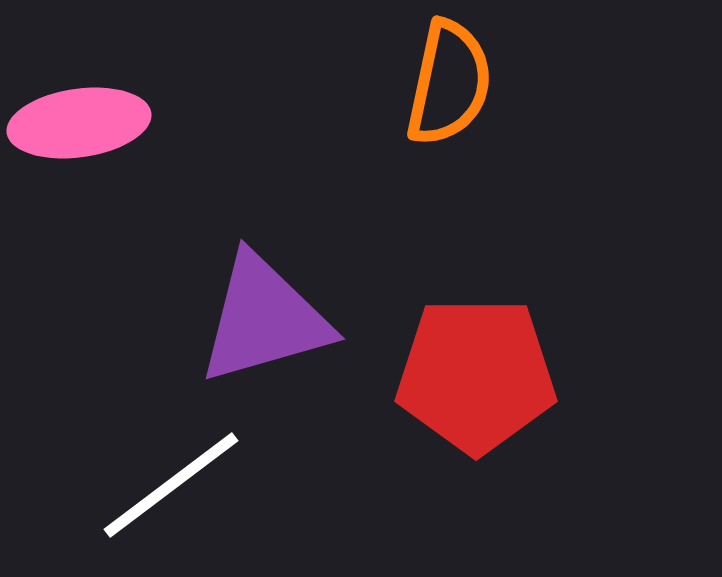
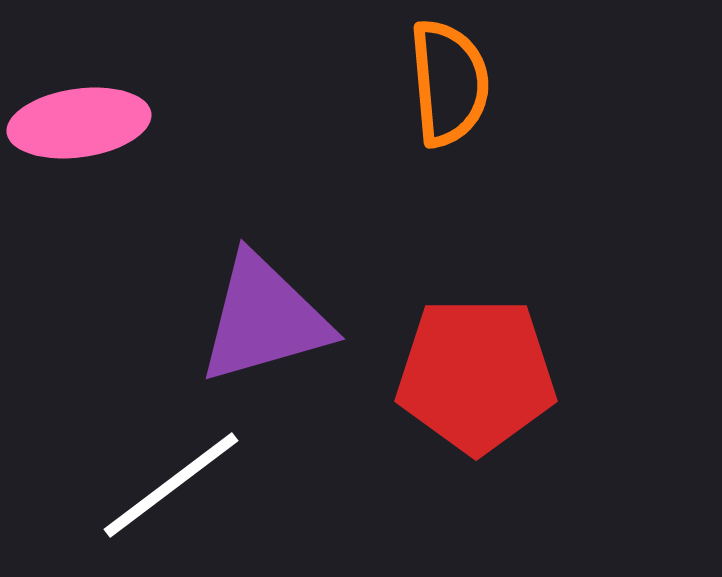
orange semicircle: rotated 17 degrees counterclockwise
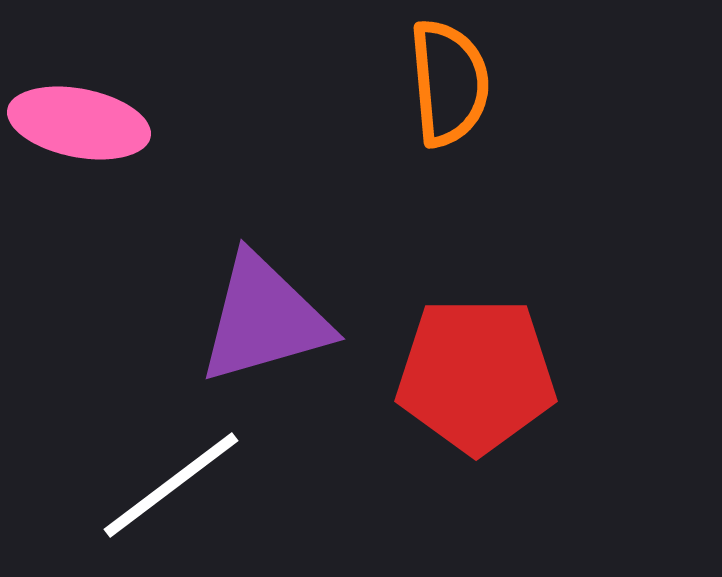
pink ellipse: rotated 19 degrees clockwise
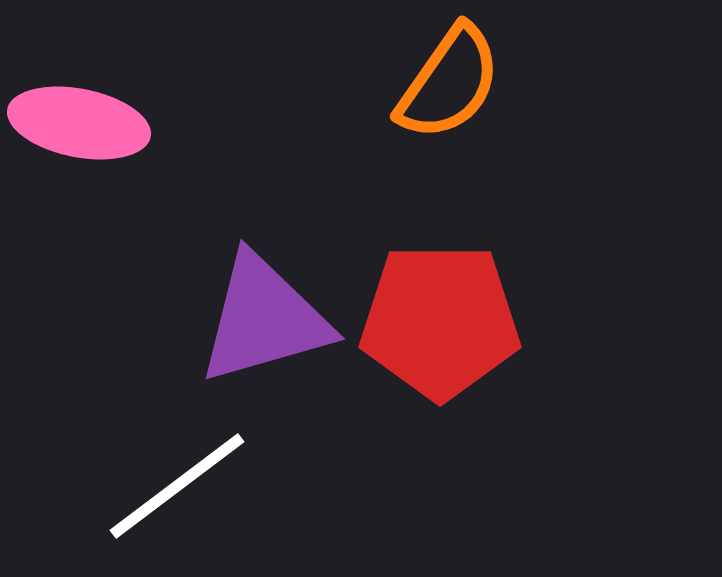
orange semicircle: rotated 40 degrees clockwise
red pentagon: moved 36 px left, 54 px up
white line: moved 6 px right, 1 px down
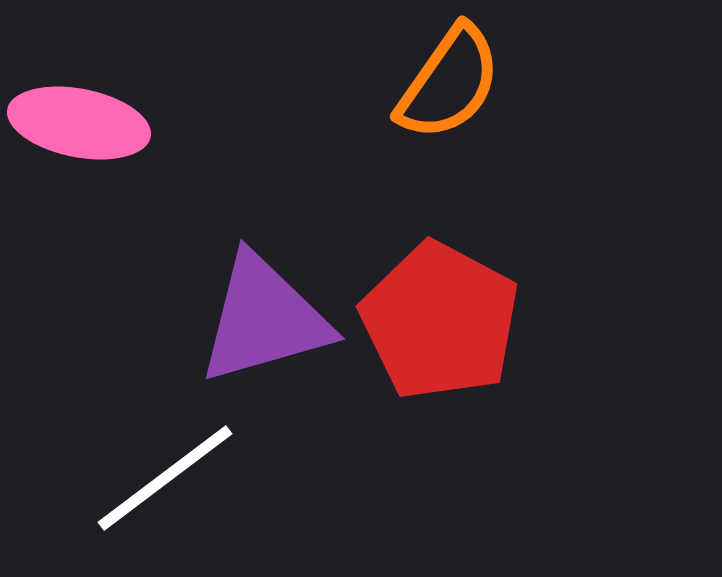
red pentagon: rotated 28 degrees clockwise
white line: moved 12 px left, 8 px up
